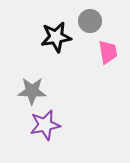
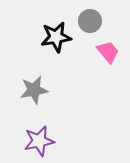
pink trapezoid: rotated 30 degrees counterclockwise
gray star: moved 2 px right, 1 px up; rotated 12 degrees counterclockwise
purple star: moved 6 px left, 16 px down
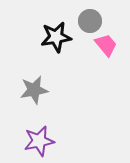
pink trapezoid: moved 2 px left, 7 px up
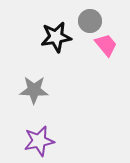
gray star: rotated 12 degrees clockwise
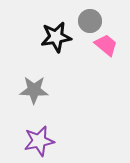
pink trapezoid: rotated 10 degrees counterclockwise
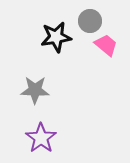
gray star: moved 1 px right
purple star: moved 2 px right, 3 px up; rotated 24 degrees counterclockwise
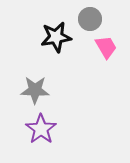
gray circle: moved 2 px up
pink trapezoid: moved 2 px down; rotated 20 degrees clockwise
purple star: moved 9 px up
